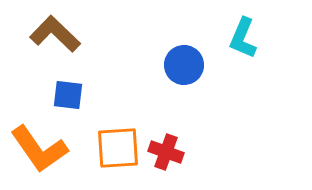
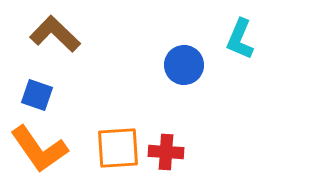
cyan L-shape: moved 3 px left, 1 px down
blue square: moved 31 px left; rotated 12 degrees clockwise
red cross: rotated 16 degrees counterclockwise
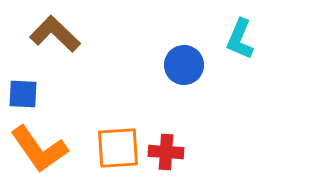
blue square: moved 14 px left, 1 px up; rotated 16 degrees counterclockwise
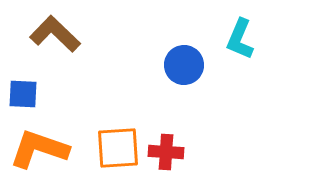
orange L-shape: rotated 144 degrees clockwise
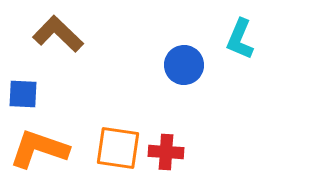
brown L-shape: moved 3 px right
orange square: rotated 12 degrees clockwise
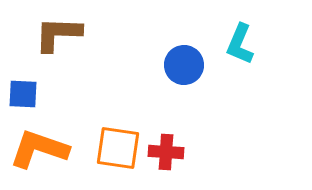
brown L-shape: rotated 42 degrees counterclockwise
cyan L-shape: moved 5 px down
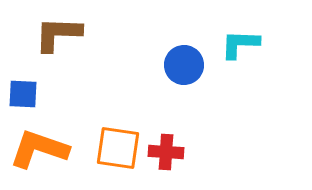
cyan L-shape: rotated 69 degrees clockwise
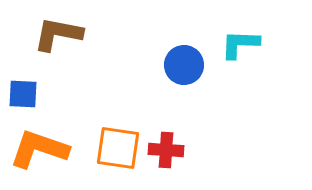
brown L-shape: rotated 9 degrees clockwise
red cross: moved 2 px up
